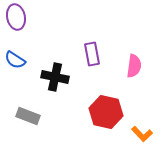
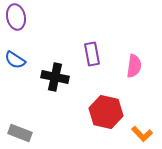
gray rectangle: moved 8 px left, 17 px down
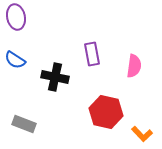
gray rectangle: moved 4 px right, 9 px up
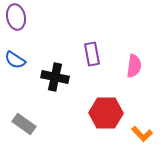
red hexagon: moved 1 px down; rotated 12 degrees counterclockwise
gray rectangle: rotated 15 degrees clockwise
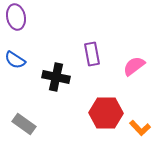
pink semicircle: rotated 135 degrees counterclockwise
black cross: moved 1 px right
orange L-shape: moved 2 px left, 6 px up
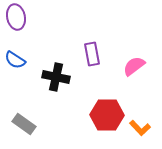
red hexagon: moved 1 px right, 2 px down
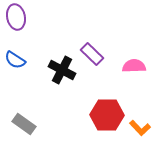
purple rectangle: rotated 35 degrees counterclockwise
pink semicircle: rotated 35 degrees clockwise
black cross: moved 6 px right, 7 px up; rotated 16 degrees clockwise
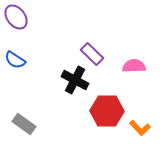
purple ellipse: rotated 25 degrees counterclockwise
black cross: moved 13 px right, 10 px down
red hexagon: moved 4 px up
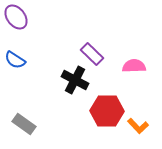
orange L-shape: moved 2 px left, 2 px up
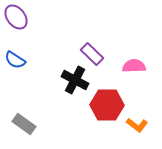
red hexagon: moved 6 px up
orange L-shape: moved 1 px left, 1 px up; rotated 10 degrees counterclockwise
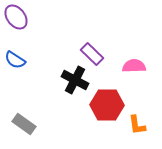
orange L-shape: rotated 45 degrees clockwise
